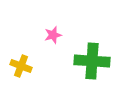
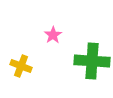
pink star: rotated 18 degrees counterclockwise
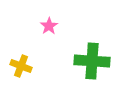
pink star: moved 4 px left, 9 px up
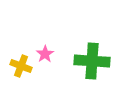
pink star: moved 4 px left, 28 px down
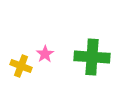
green cross: moved 4 px up
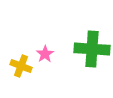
green cross: moved 8 px up
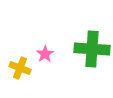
yellow cross: moved 1 px left, 2 px down
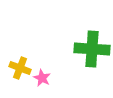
pink star: moved 3 px left, 24 px down; rotated 12 degrees counterclockwise
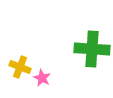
yellow cross: moved 1 px up
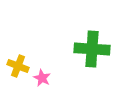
yellow cross: moved 2 px left, 1 px up
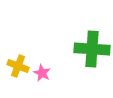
pink star: moved 5 px up
